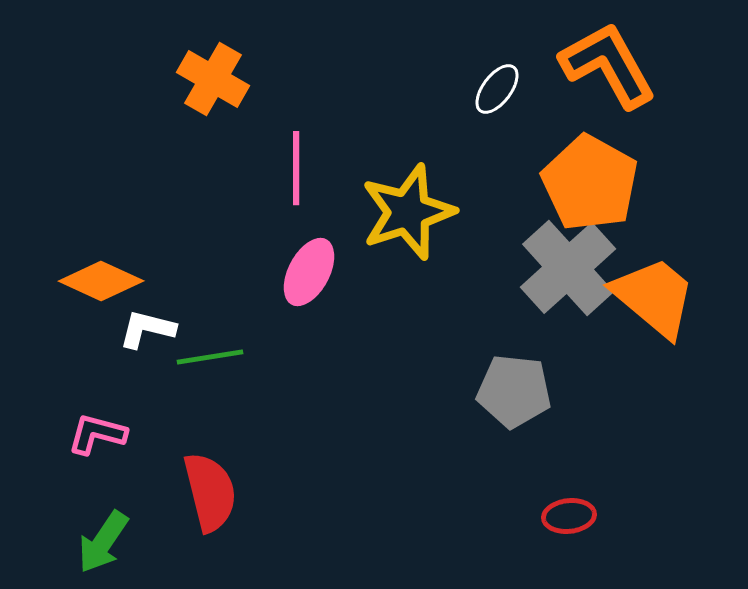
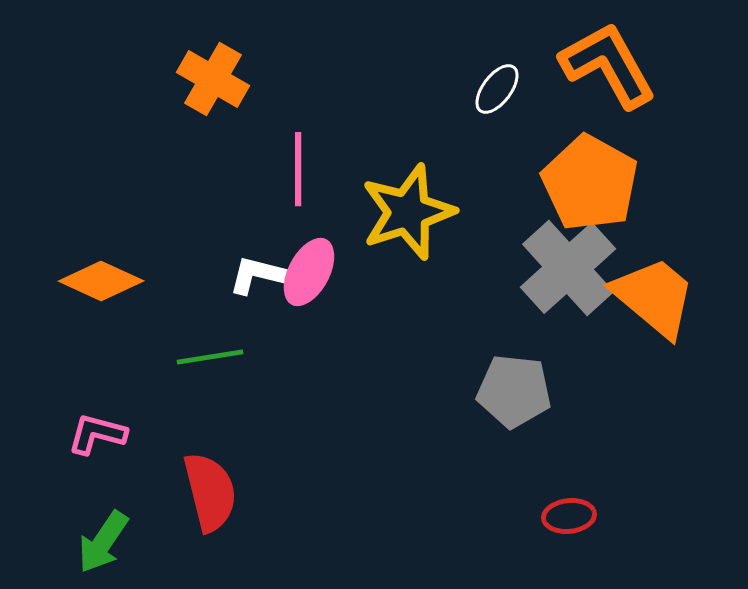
pink line: moved 2 px right, 1 px down
white L-shape: moved 110 px right, 54 px up
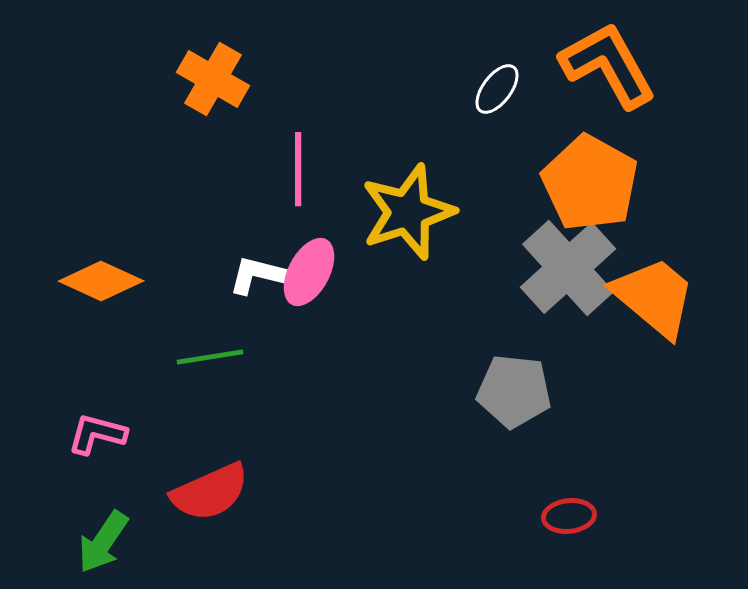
red semicircle: rotated 80 degrees clockwise
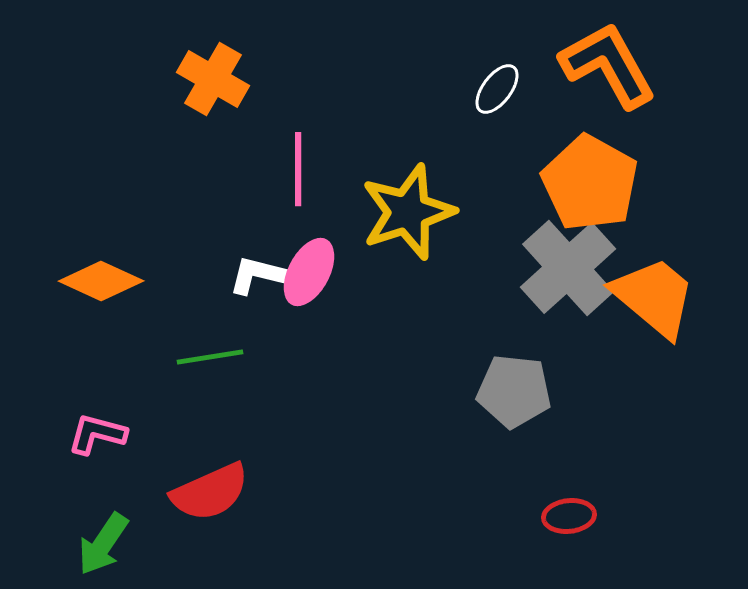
green arrow: moved 2 px down
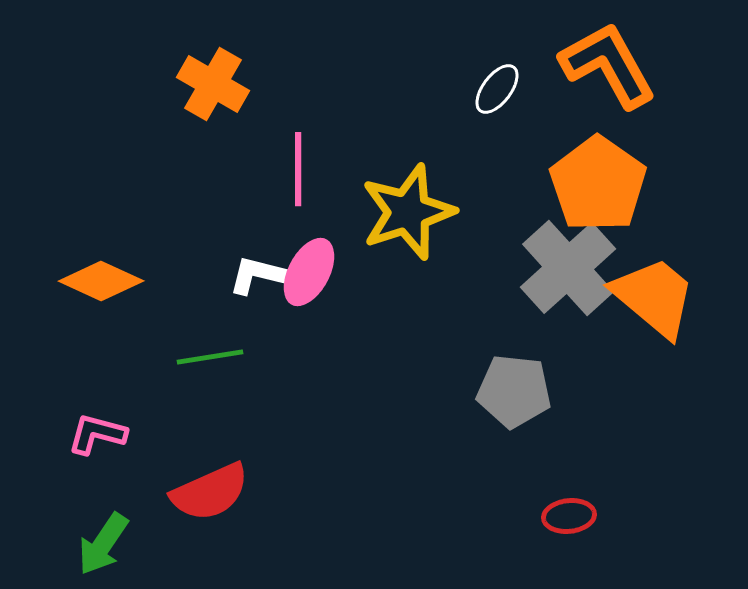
orange cross: moved 5 px down
orange pentagon: moved 8 px right, 1 px down; rotated 6 degrees clockwise
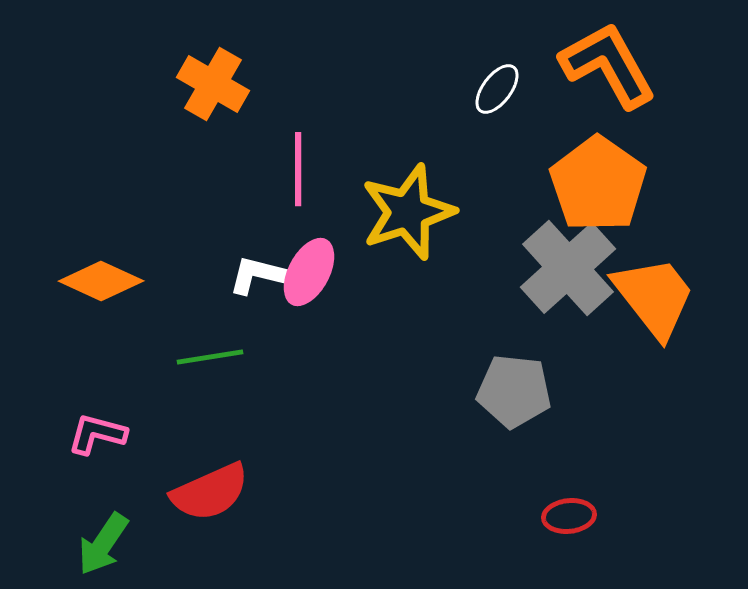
orange trapezoid: rotated 12 degrees clockwise
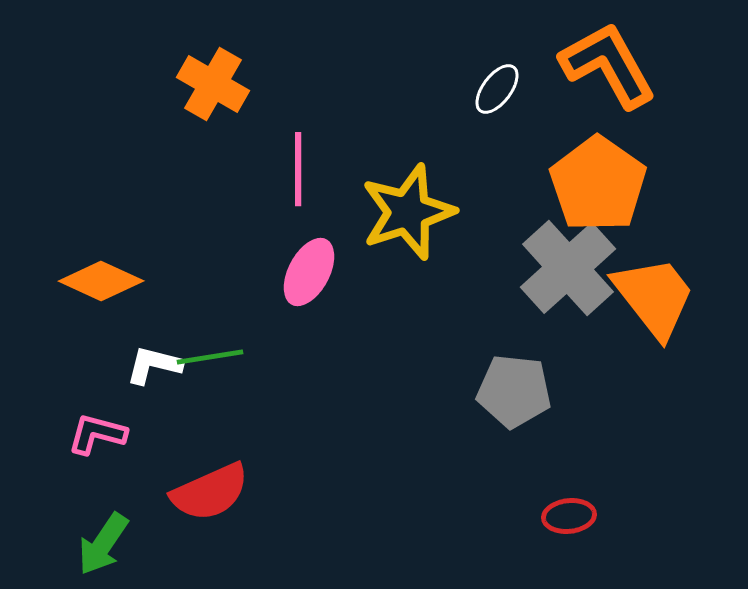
white L-shape: moved 103 px left, 90 px down
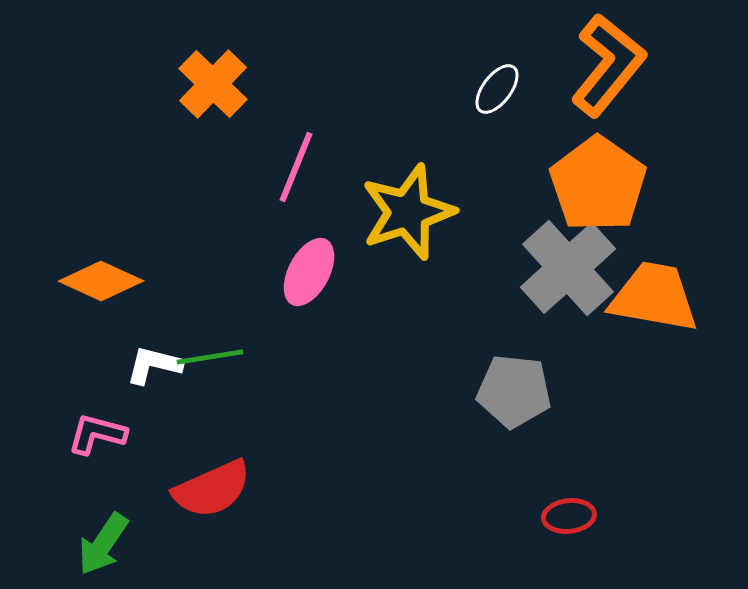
orange L-shape: rotated 68 degrees clockwise
orange cross: rotated 14 degrees clockwise
pink line: moved 2 px left, 2 px up; rotated 22 degrees clockwise
orange trapezoid: rotated 42 degrees counterclockwise
red semicircle: moved 2 px right, 3 px up
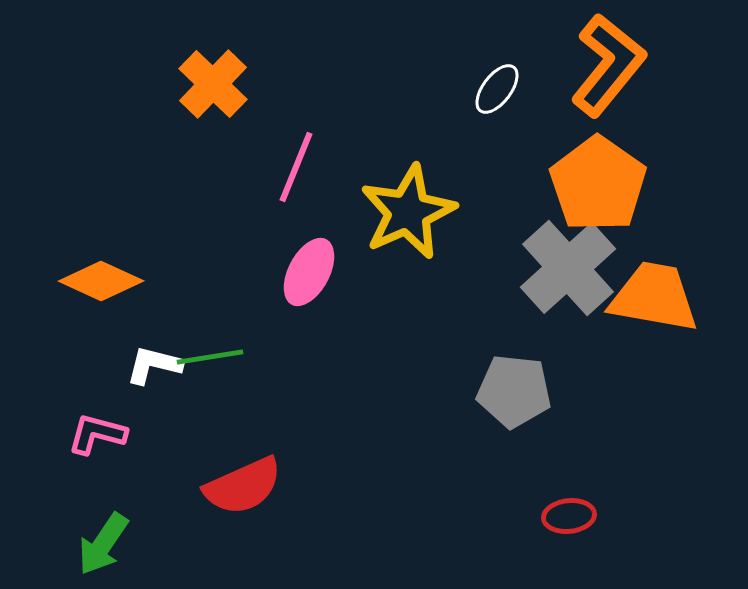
yellow star: rotated 6 degrees counterclockwise
red semicircle: moved 31 px right, 3 px up
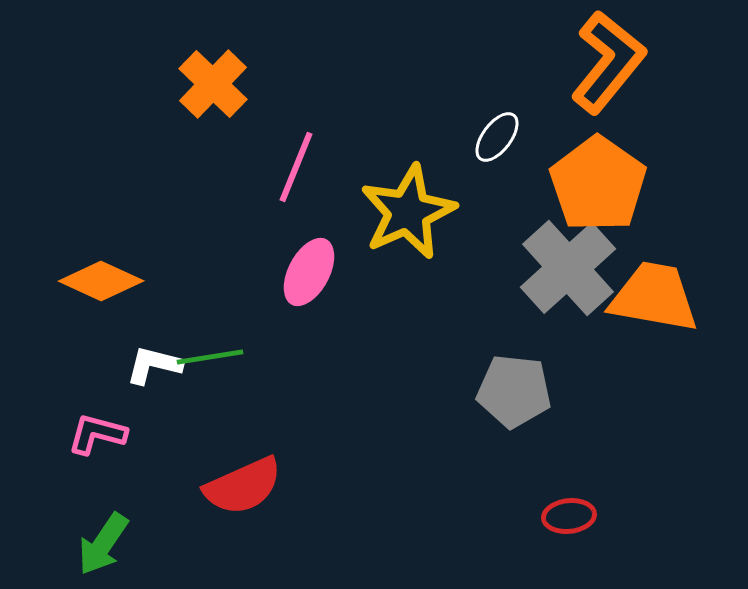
orange L-shape: moved 3 px up
white ellipse: moved 48 px down
